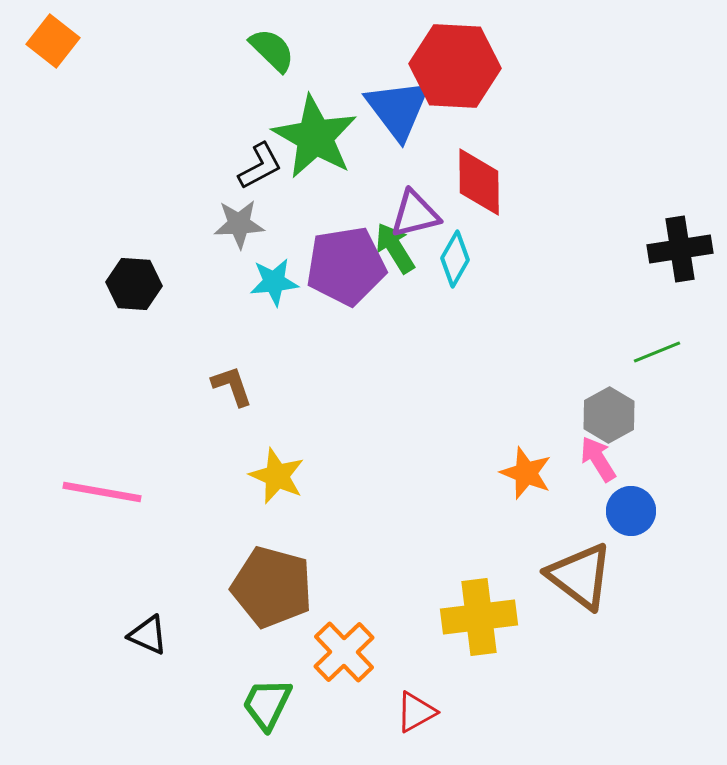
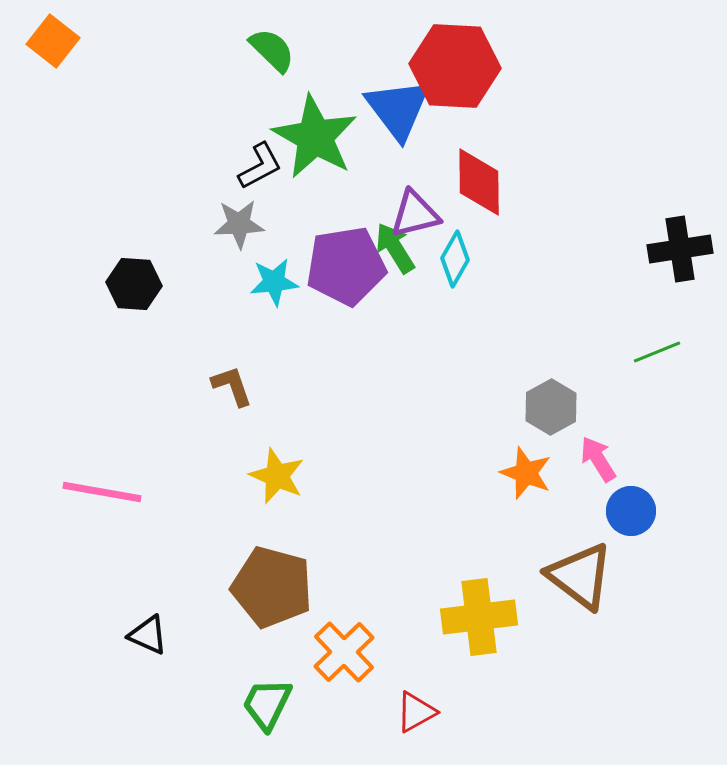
gray hexagon: moved 58 px left, 8 px up
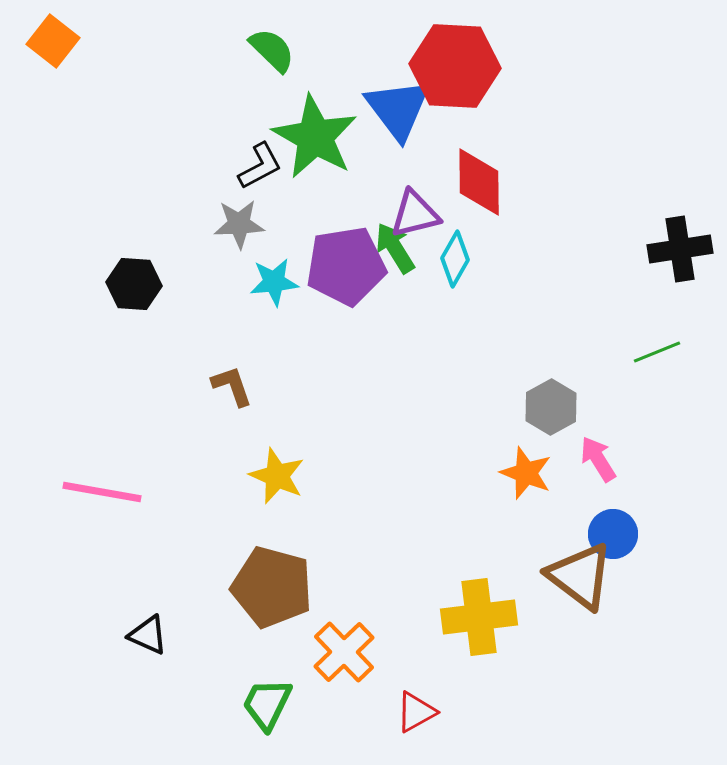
blue circle: moved 18 px left, 23 px down
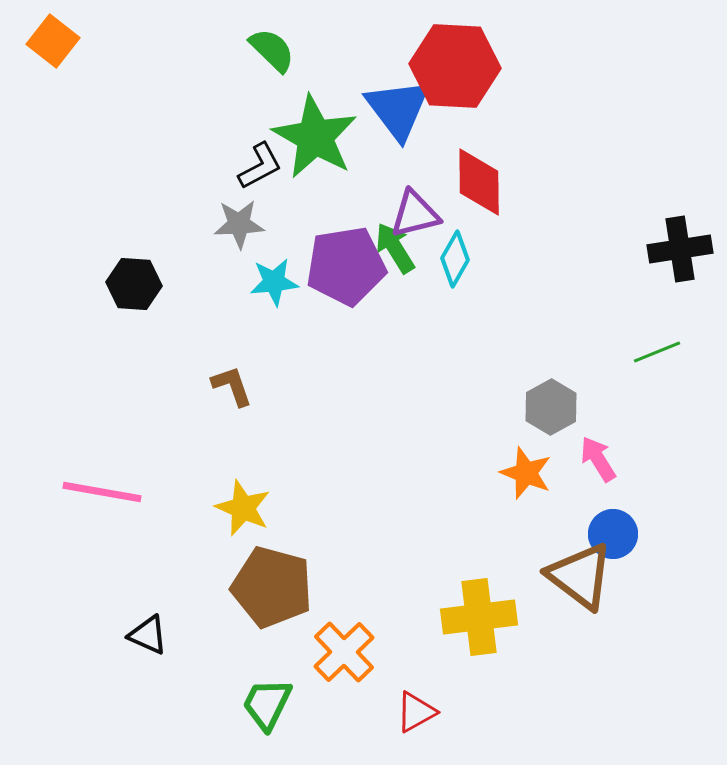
yellow star: moved 34 px left, 32 px down
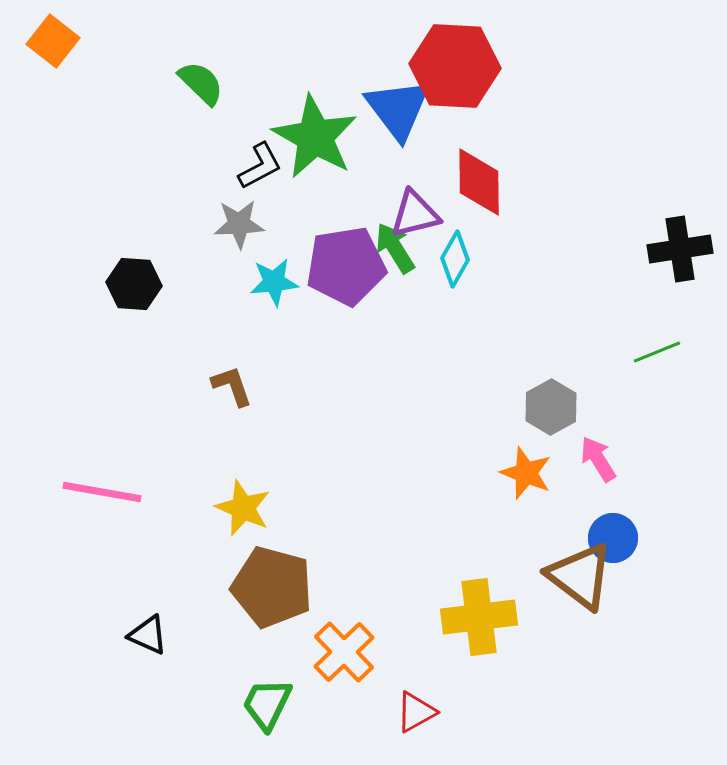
green semicircle: moved 71 px left, 33 px down
blue circle: moved 4 px down
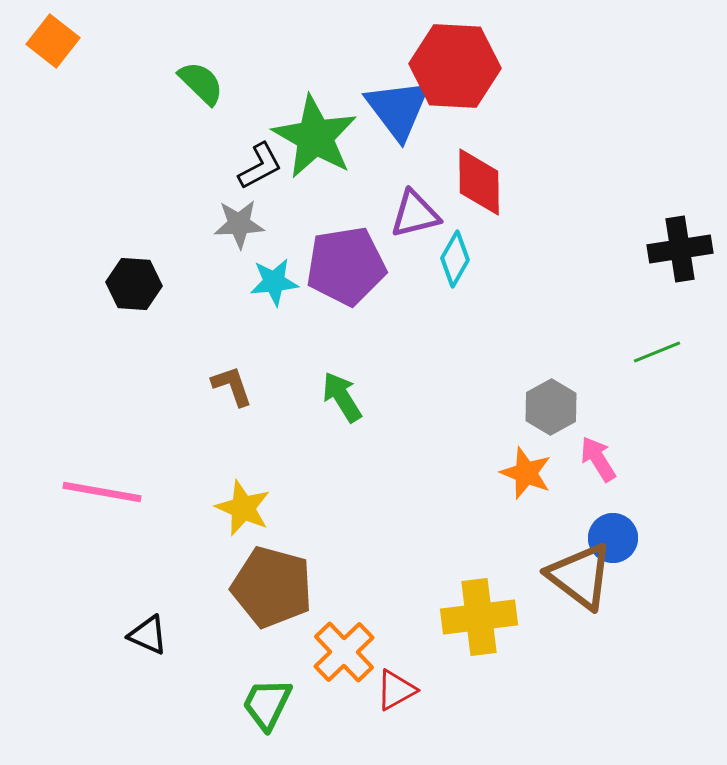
green arrow: moved 53 px left, 149 px down
red triangle: moved 20 px left, 22 px up
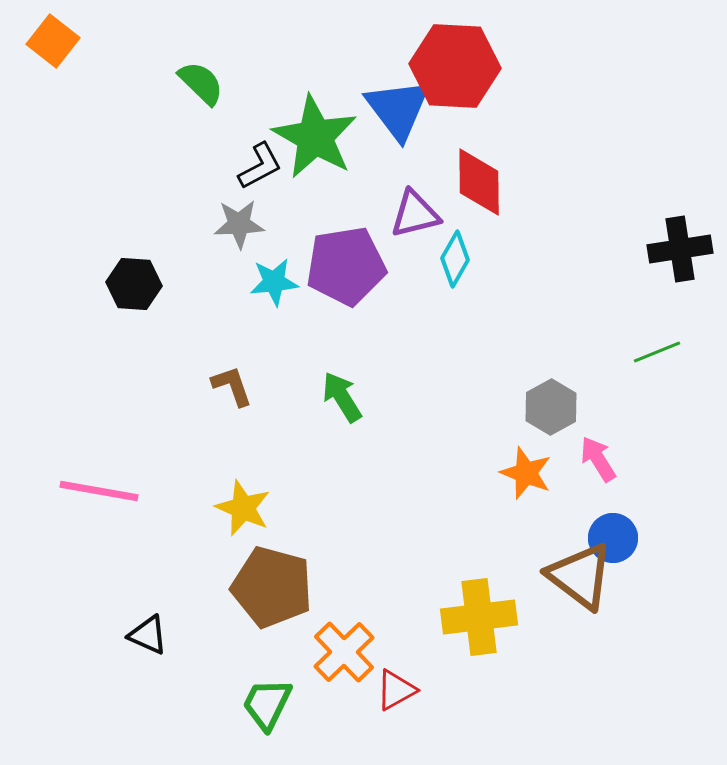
pink line: moved 3 px left, 1 px up
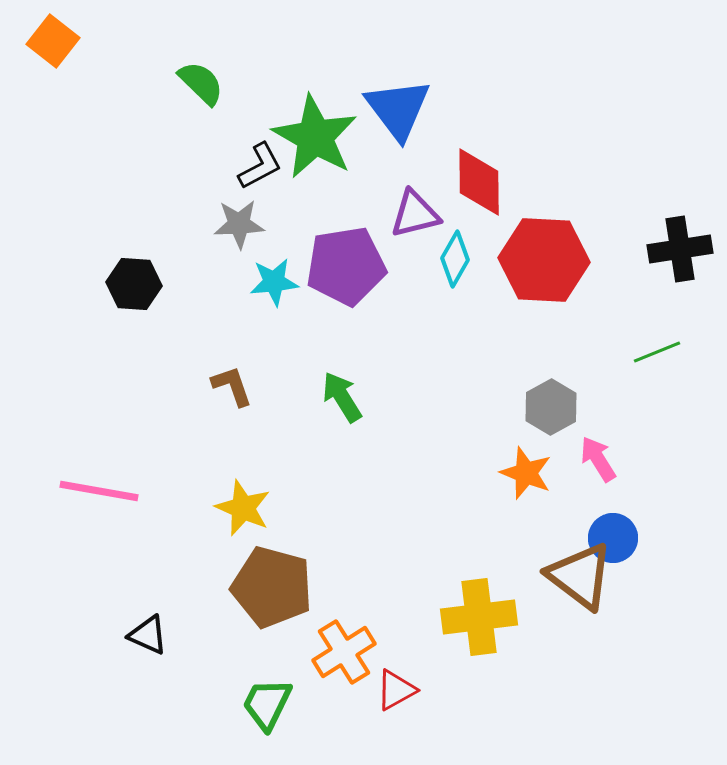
red hexagon: moved 89 px right, 194 px down
orange cross: rotated 12 degrees clockwise
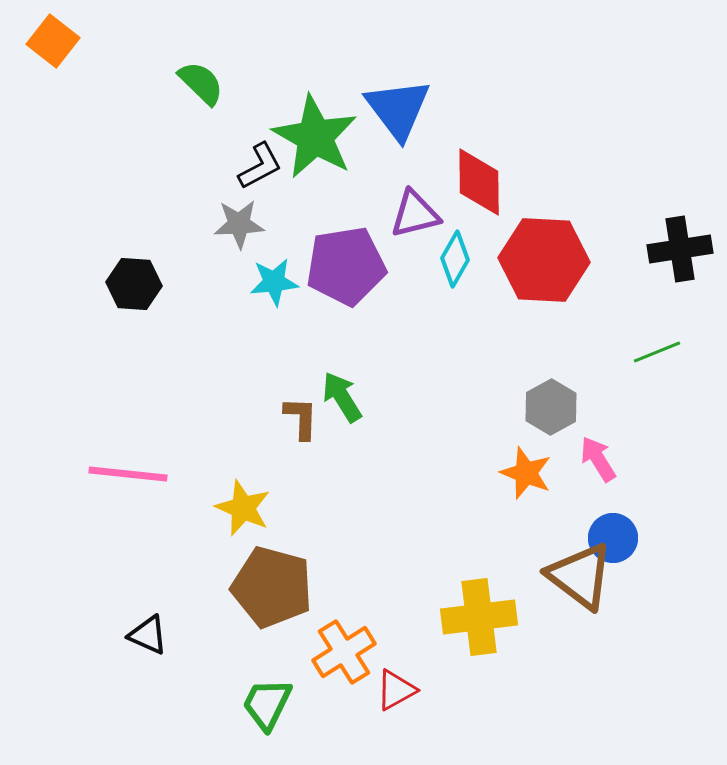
brown L-shape: moved 69 px right, 32 px down; rotated 21 degrees clockwise
pink line: moved 29 px right, 17 px up; rotated 4 degrees counterclockwise
